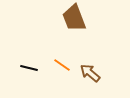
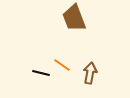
black line: moved 12 px right, 5 px down
brown arrow: rotated 60 degrees clockwise
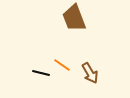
brown arrow: rotated 140 degrees clockwise
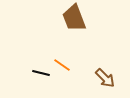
brown arrow: moved 15 px right, 5 px down; rotated 15 degrees counterclockwise
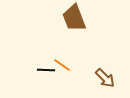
black line: moved 5 px right, 3 px up; rotated 12 degrees counterclockwise
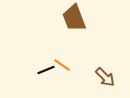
black line: rotated 24 degrees counterclockwise
brown arrow: moved 1 px up
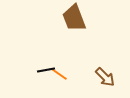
orange line: moved 3 px left, 9 px down
black line: rotated 12 degrees clockwise
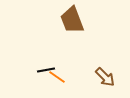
brown trapezoid: moved 2 px left, 2 px down
orange line: moved 2 px left, 3 px down
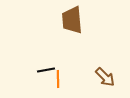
brown trapezoid: rotated 16 degrees clockwise
orange line: moved 1 px right, 2 px down; rotated 54 degrees clockwise
